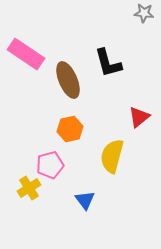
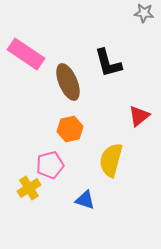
brown ellipse: moved 2 px down
red triangle: moved 1 px up
yellow semicircle: moved 1 px left, 4 px down
blue triangle: rotated 35 degrees counterclockwise
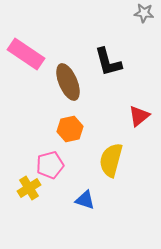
black L-shape: moved 1 px up
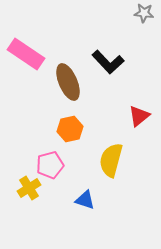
black L-shape: rotated 28 degrees counterclockwise
